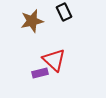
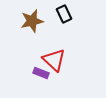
black rectangle: moved 2 px down
purple rectangle: moved 1 px right; rotated 35 degrees clockwise
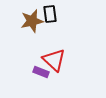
black rectangle: moved 14 px left; rotated 18 degrees clockwise
purple rectangle: moved 1 px up
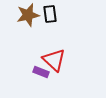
brown star: moved 4 px left, 6 px up
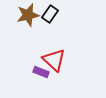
black rectangle: rotated 42 degrees clockwise
